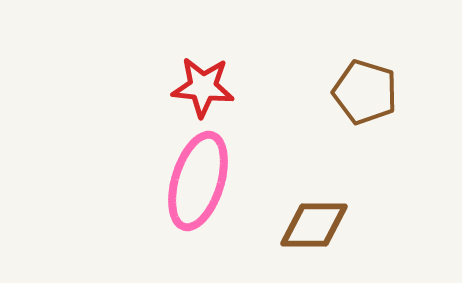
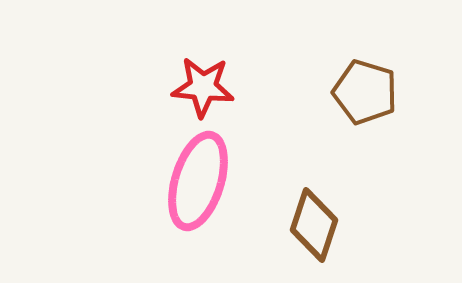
brown diamond: rotated 72 degrees counterclockwise
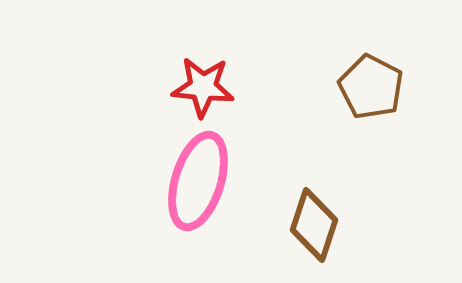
brown pentagon: moved 6 px right, 5 px up; rotated 10 degrees clockwise
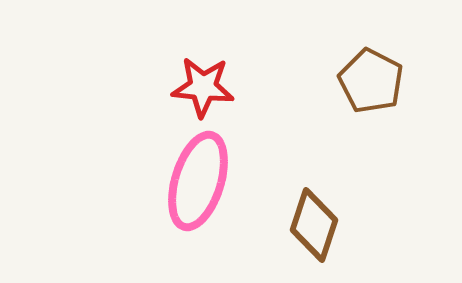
brown pentagon: moved 6 px up
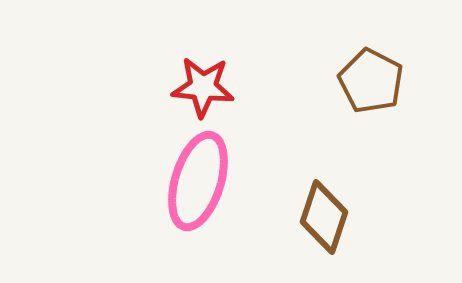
brown diamond: moved 10 px right, 8 px up
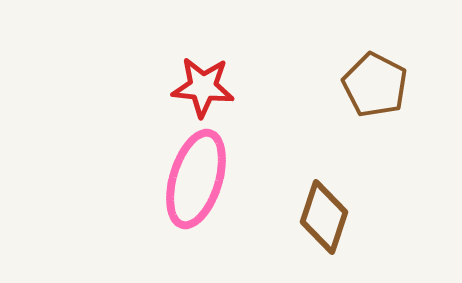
brown pentagon: moved 4 px right, 4 px down
pink ellipse: moved 2 px left, 2 px up
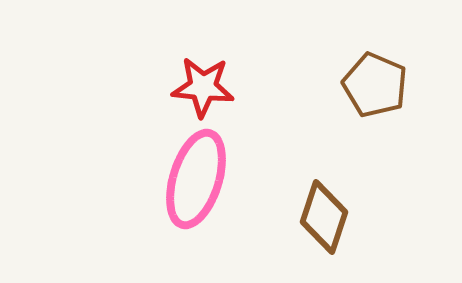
brown pentagon: rotated 4 degrees counterclockwise
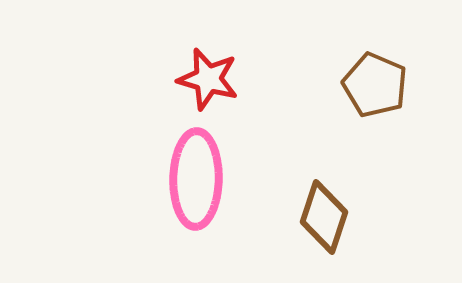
red star: moved 5 px right, 8 px up; rotated 10 degrees clockwise
pink ellipse: rotated 16 degrees counterclockwise
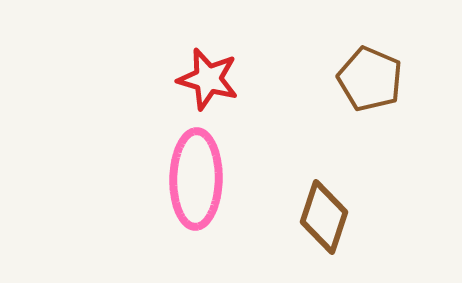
brown pentagon: moved 5 px left, 6 px up
